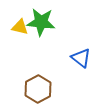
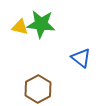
green star: moved 2 px down
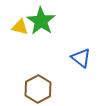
green star: moved 3 px up; rotated 28 degrees clockwise
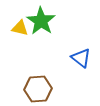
yellow triangle: moved 1 px down
brown hexagon: rotated 24 degrees clockwise
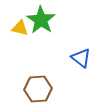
green star: moved 1 px up
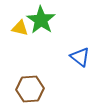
blue triangle: moved 1 px left, 1 px up
brown hexagon: moved 8 px left
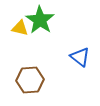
green star: moved 1 px left
brown hexagon: moved 9 px up
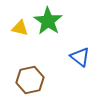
green star: moved 8 px right, 1 px down
brown hexagon: rotated 8 degrees counterclockwise
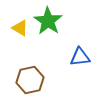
yellow triangle: rotated 18 degrees clockwise
blue triangle: rotated 45 degrees counterclockwise
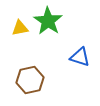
yellow triangle: rotated 42 degrees counterclockwise
blue triangle: rotated 25 degrees clockwise
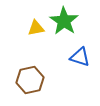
green star: moved 16 px right
yellow triangle: moved 16 px right
